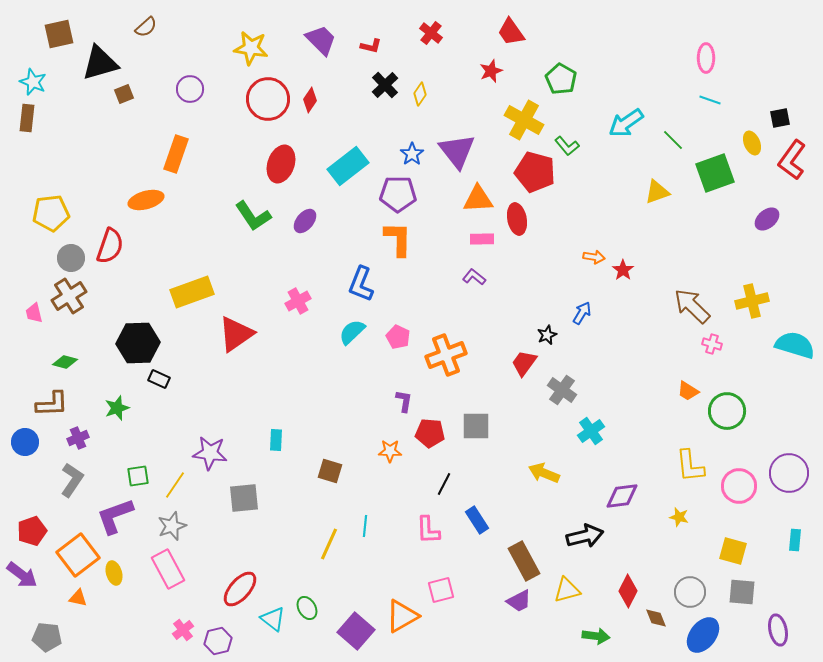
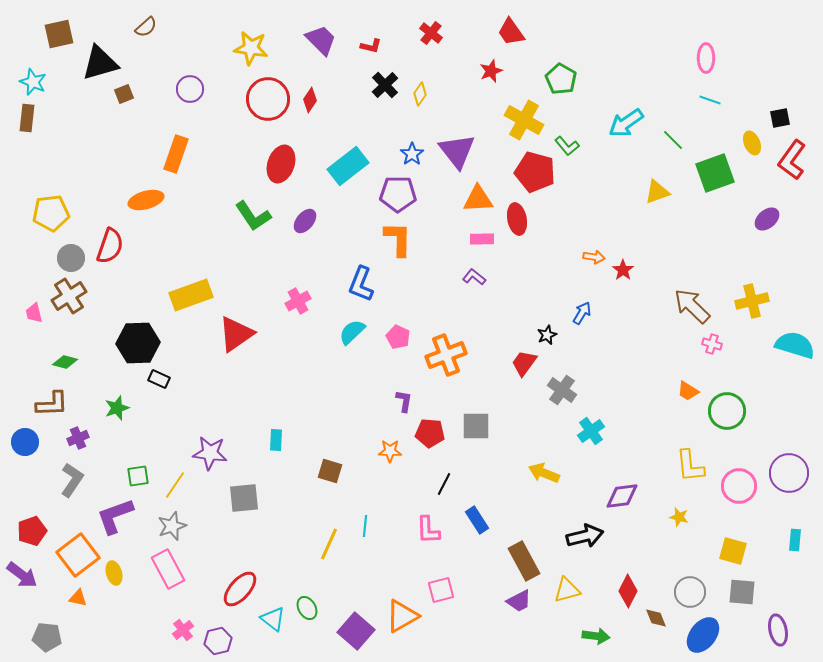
yellow rectangle at (192, 292): moved 1 px left, 3 px down
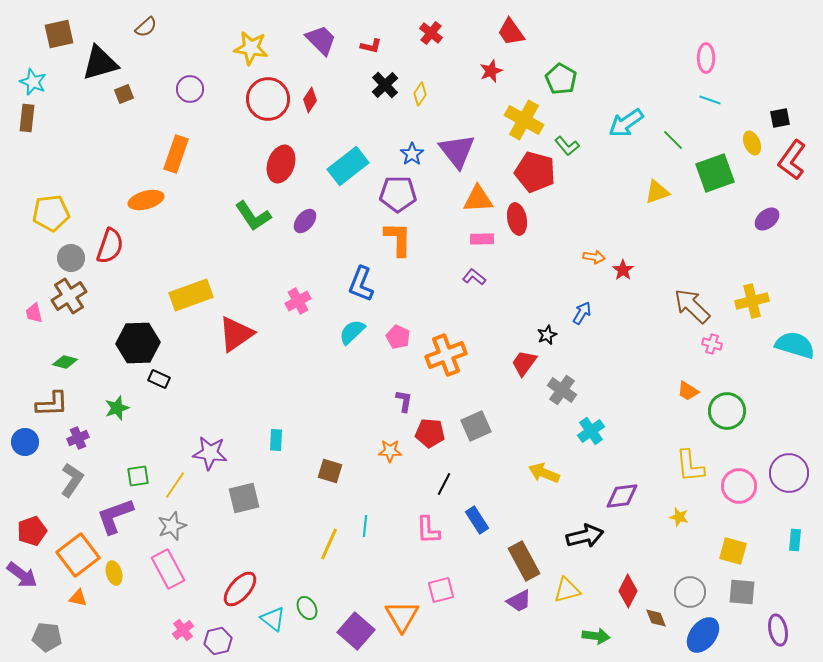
gray square at (476, 426): rotated 24 degrees counterclockwise
gray square at (244, 498): rotated 8 degrees counterclockwise
orange triangle at (402, 616): rotated 30 degrees counterclockwise
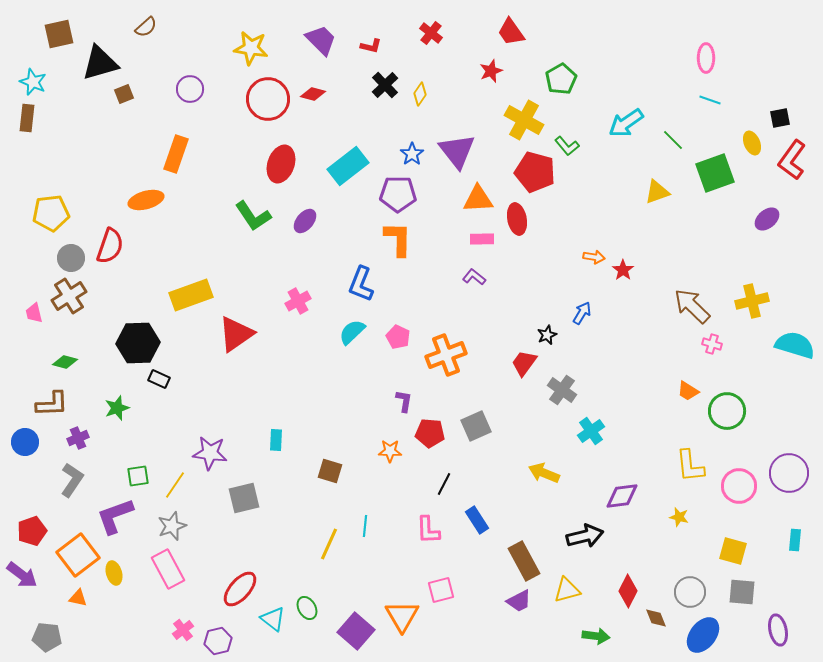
green pentagon at (561, 79): rotated 12 degrees clockwise
red diamond at (310, 100): moved 3 px right, 6 px up; rotated 70 degrees clockwise
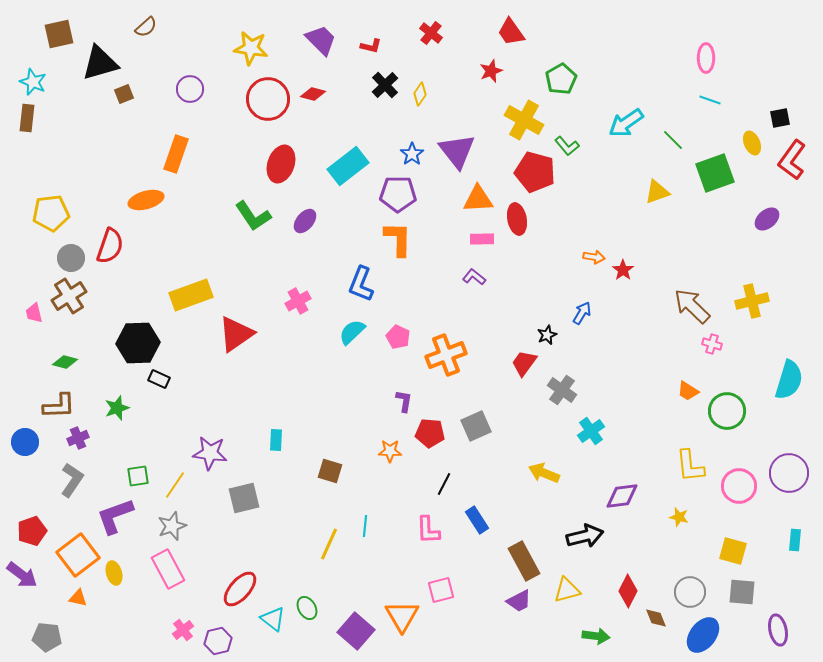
cyan semicircle at (795, 345): moved 6 px left, 35 px down; rotated 90 degrees clockwise
brown L-shape at (52, 404): moved 7 px right, 2 px down
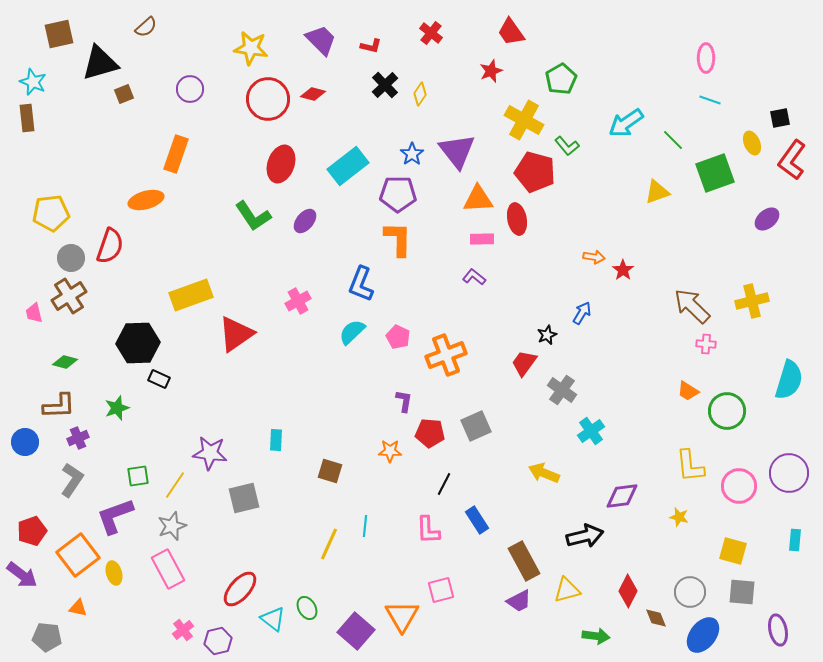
brown rectangle at (27, 118): rotated 12 degrees counterclockwise
pink cross at (712, 344): moved 6 px left; rotated 12 degrees counterclockwise
orange triangle at (78, 598): moved 10 px down
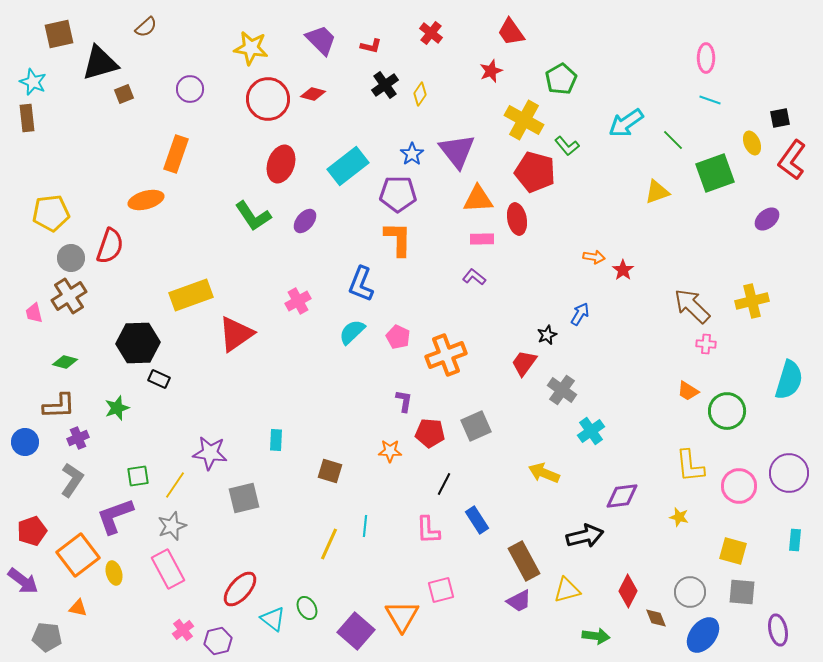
black cross at (385, 85): rotated 8 degrees clockwise
blue arrow at (582, 313): moved 2 px left, 1 px down
purple arrow at (22, 575): moved 1 px right, 6 px down
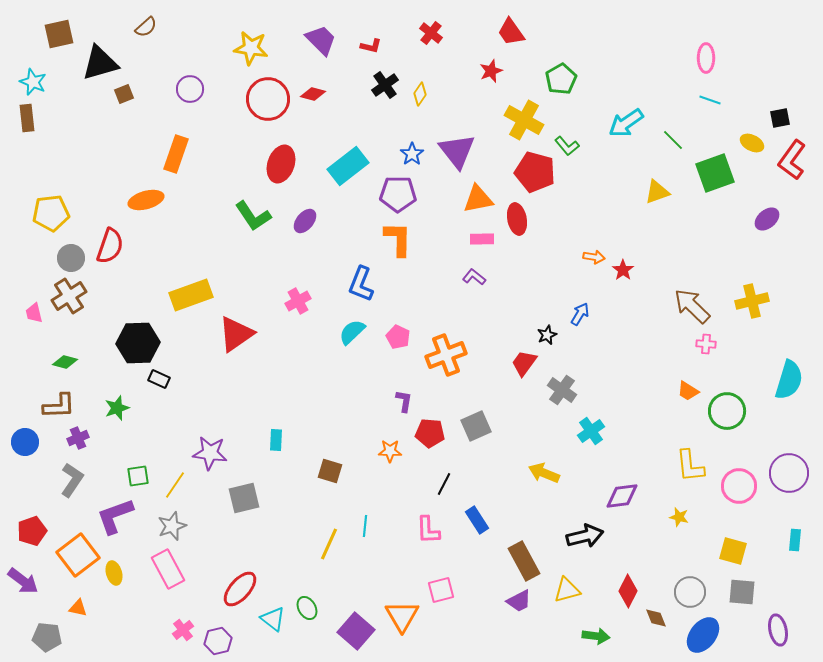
yellow ellipse at (752, 143): rotated 40 degrees counterclockwise
orange triangle at (478, 199): rotated 8 degrees counterclockwise
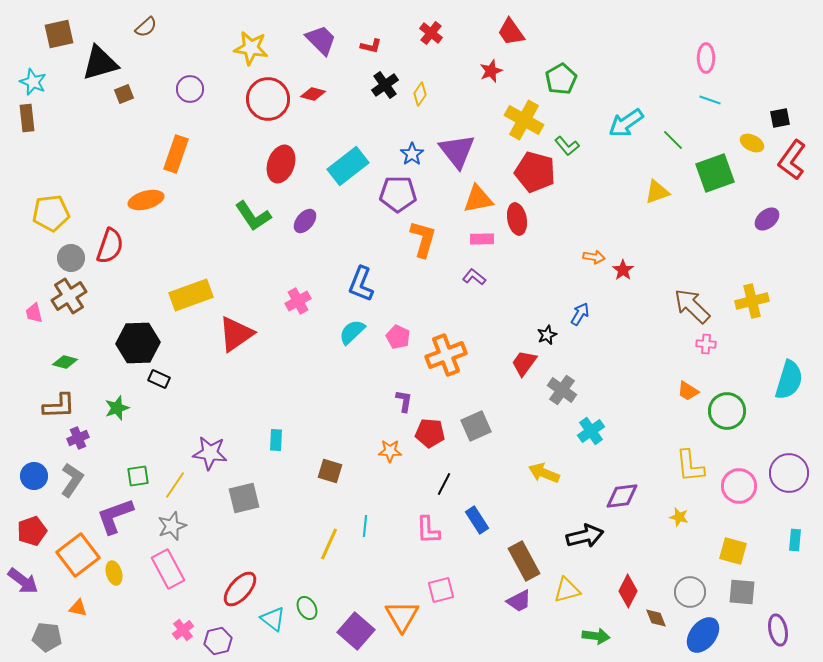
orange L-shape at (398, 239): moved 25 px right; rotated 15 degrees clockwise
blue circle at (25, 442): moved 9 px right, 34 px down
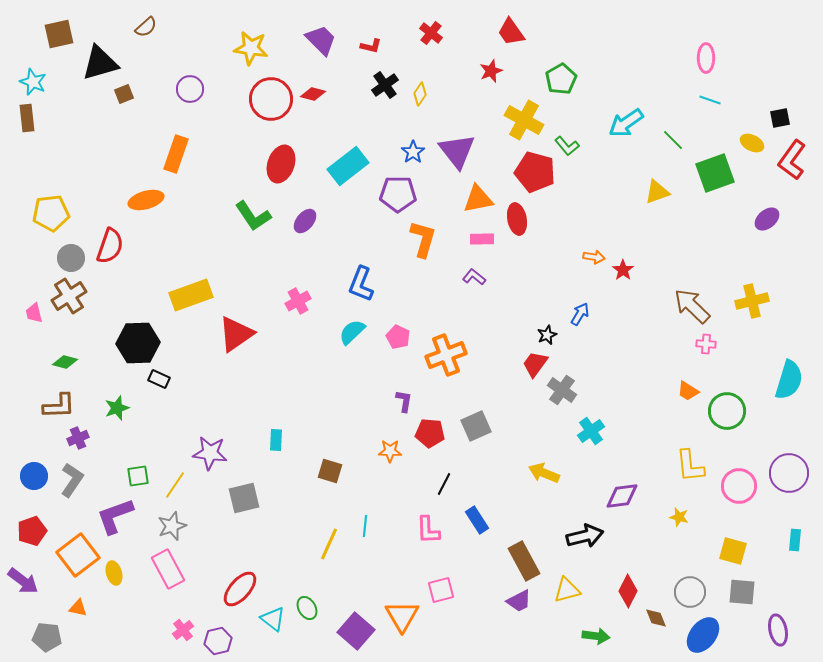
red circle at (268, 99): moved 3 px right
blue star at (412, 154): moved 1 px right, 2 px up
red trapezoid at (524, 363): moved 11 px right, 1 px down
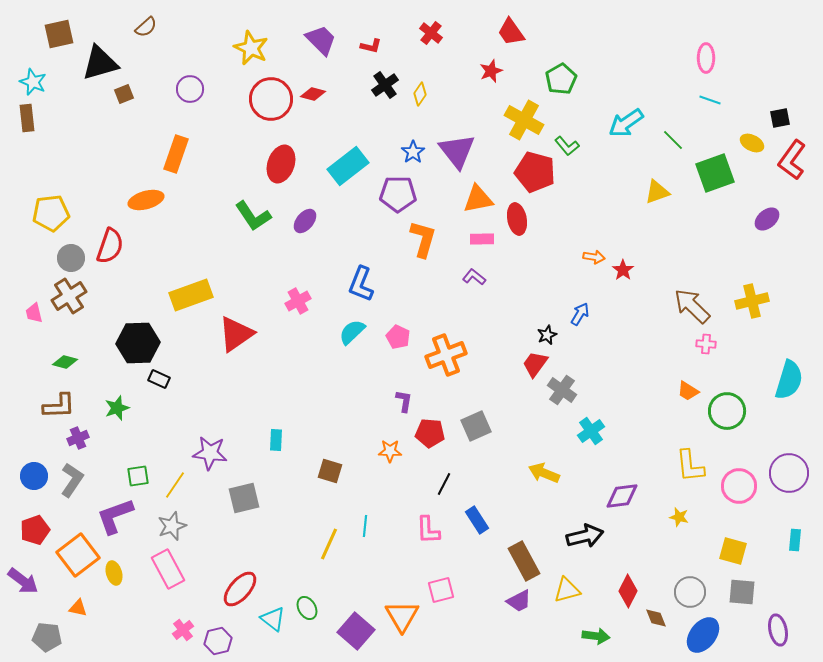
yellow star at (251, 48): rotated 16 degrees clockwise
red pentagon at (32, 531): moved 3 px right, 1 px up
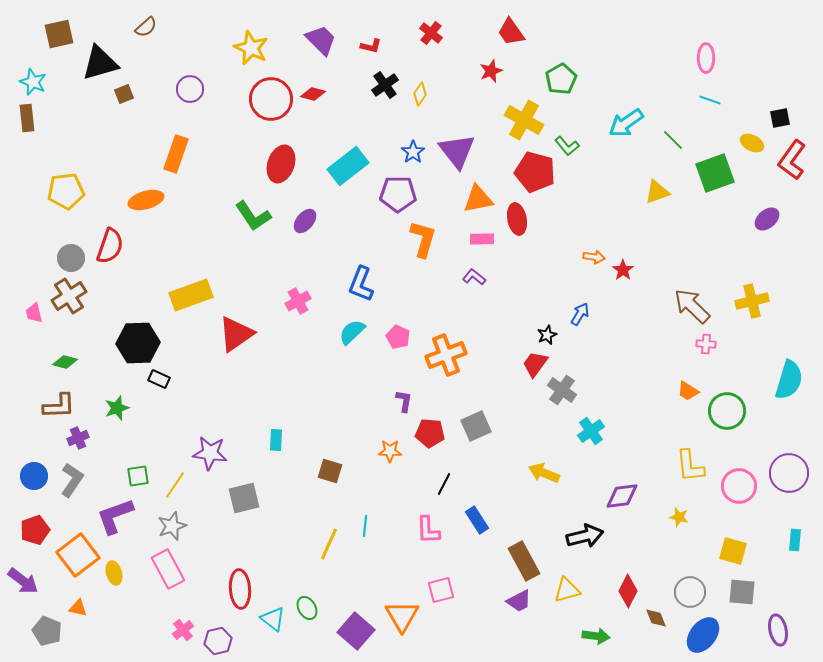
yellow pentagon at (51, 213): moved 15 px right, 22 px up
red ellipse at (240, 589): rotated 45 degrees counterclockwise
gray pentagon at (47, 637): moved 6 px up; rotated 16 degrees clockwise
